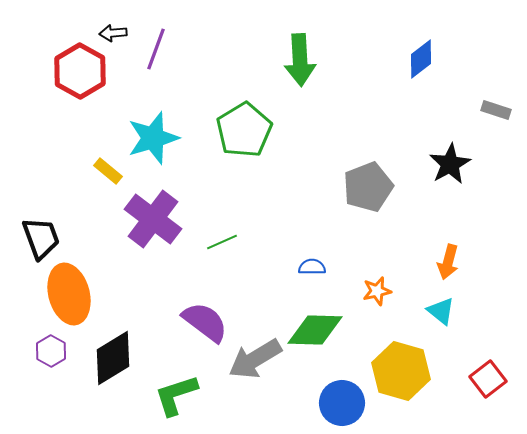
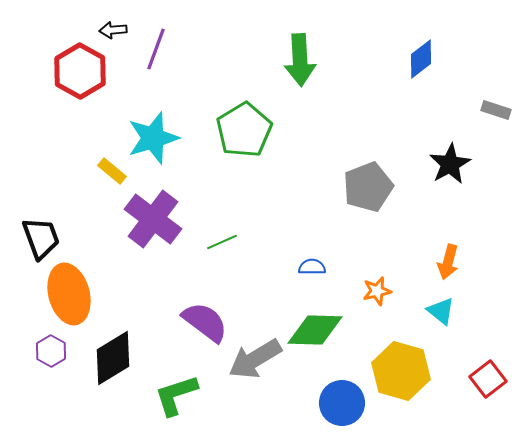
black arrow: moved 3 px up
yellow rectangle: moved 4 px right
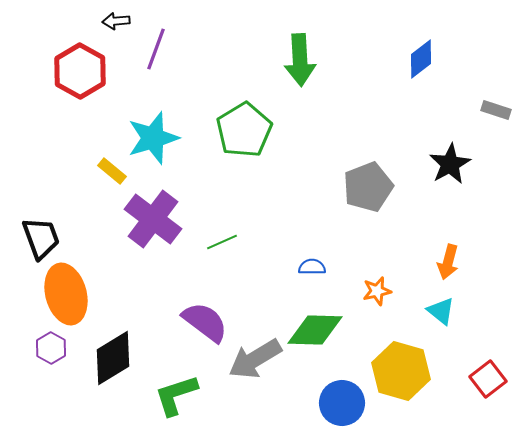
black arrow: moved 3 px right, 9 px up
orange ellipse: moved 3 px left
purple hexagon: moved 3 px up
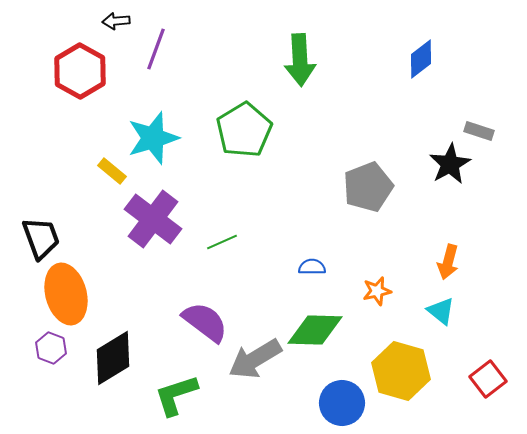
gray rectangle: moved 17 px left, 21 px down
purple hexagon: rotated 8 degrees counterclockwise
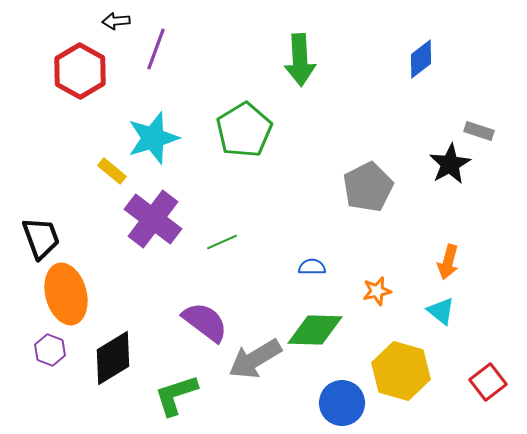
gray pentagon: rotated 6 degrees counterclockwise
purple hexagon: moved 1 px left, 2 px down
red square: moved 3 px down
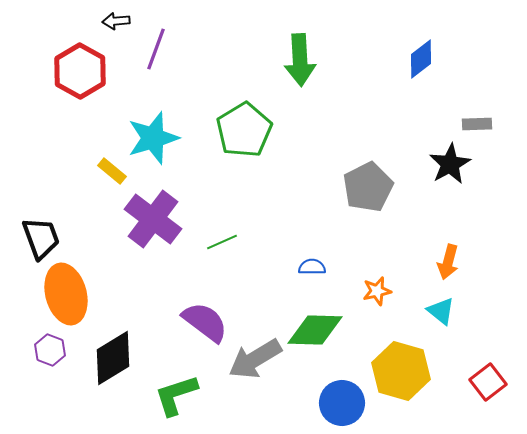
gray rectangle: moved 2 px left, 7 px up; rotated 20 degrees counterclockwise
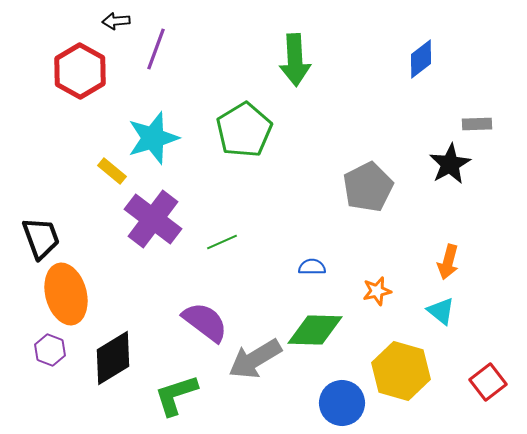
green arrow: moved 5 px left
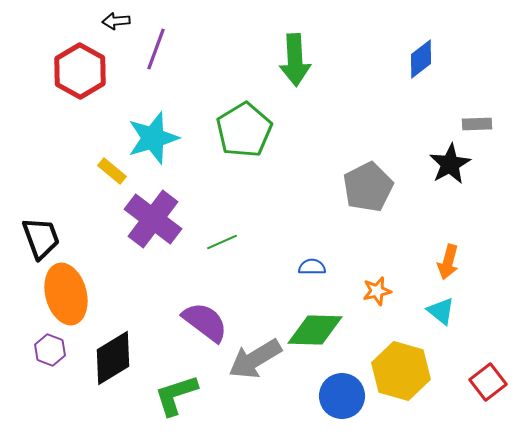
blue circle: moved 7 px up
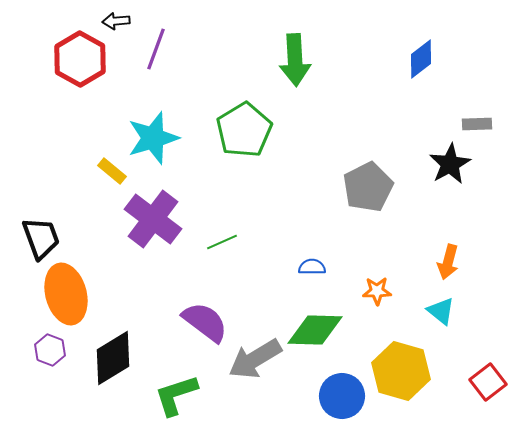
red hexagon: moved 12 px up
orange star: rotated 12 degrees clockwise
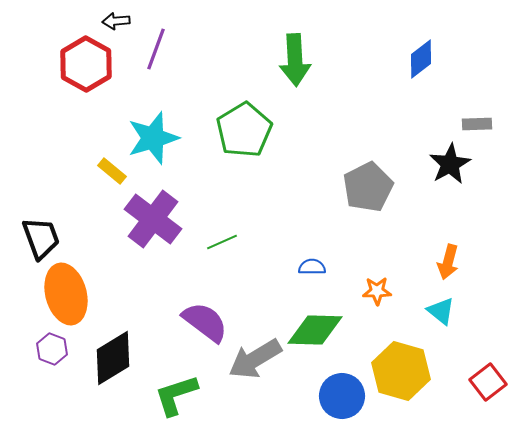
red hexagon: moved 6 px right, 5 px down
purple hexagon: moved 2 px right, 1 px up
